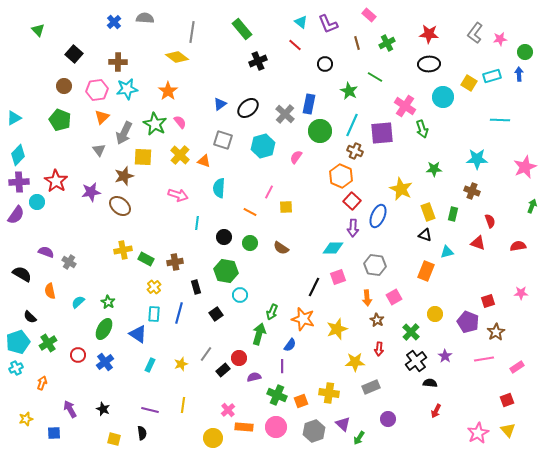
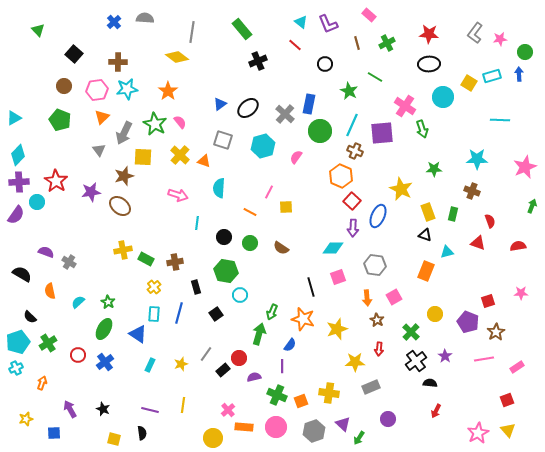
black line at (314, 287): moved 3 px left; rotated 42 degrees counterclockwise
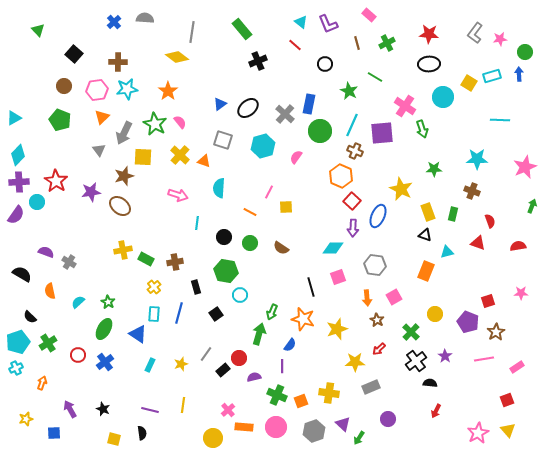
red arrow at (379, 349): rotated 40 degrees clockwise
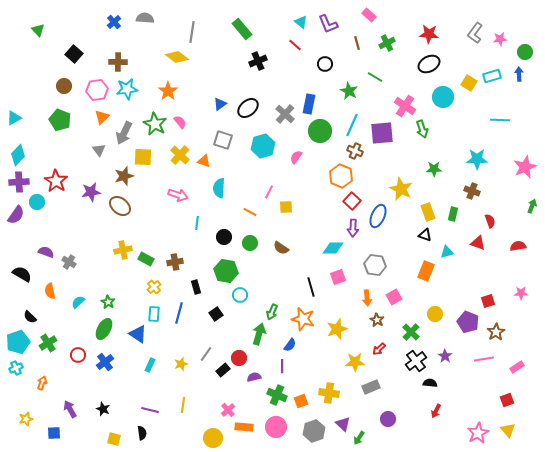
black ellipse at (429, 64): rotated 25 degrees counterclockwise
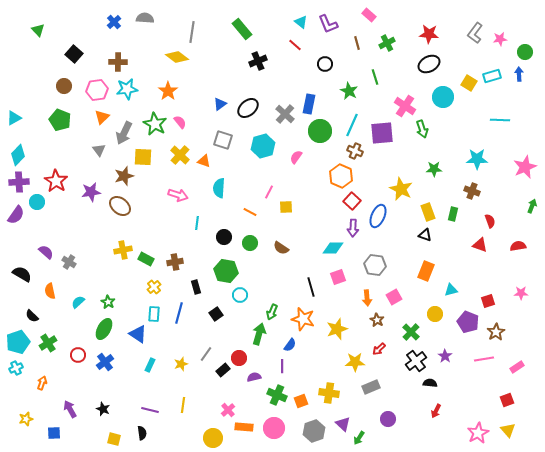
green line at (375, 77): rotated 42 degrees clockwise
red triangle at (478, 243): moved 2 px right, 2 px down
purple semicircle at (46, 252): rotated 21 degrees clockwise
cyan triangle at (447, 252): moved 4 px right, 38 px down
black semicircle at (30, 317): moved 2 px right, 1 px up
pink circle at (276, 427): moved 2 px left, 1 px down
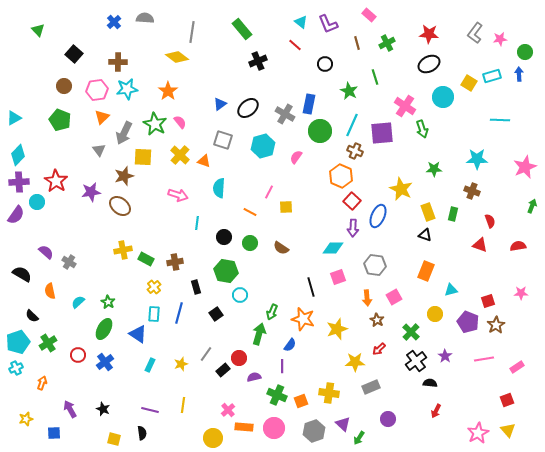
gray cross at (285, 114): rotated 12 degrees counterclockwise
brown star at (496, 332): moved 7 px up
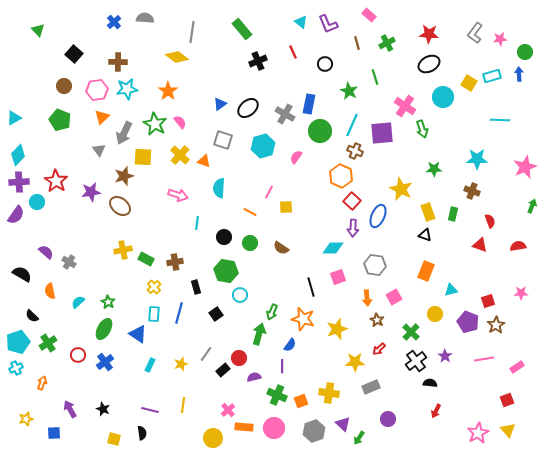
red line at (295, 45): moved 2 px left, 7 px down; rotated 24 degrees clockwise
